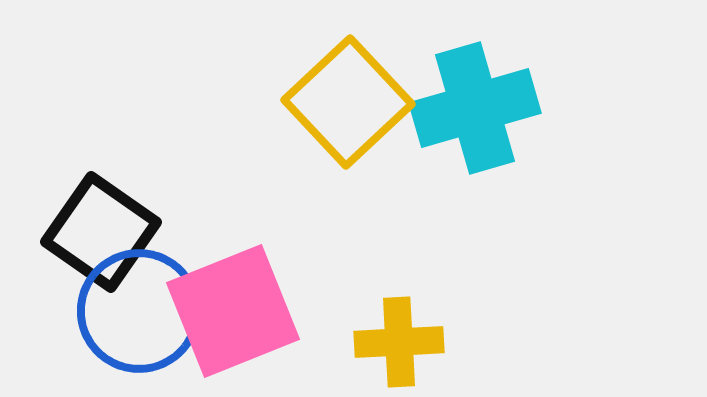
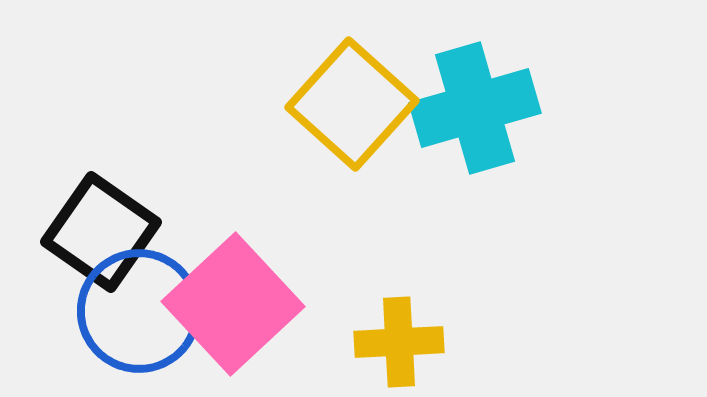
yellow square: moved 4 px right, 2 px down; rotated 5 degrees counterclockwise
pink square: moved 7 px up; rotated 21 degrees counterclockwise
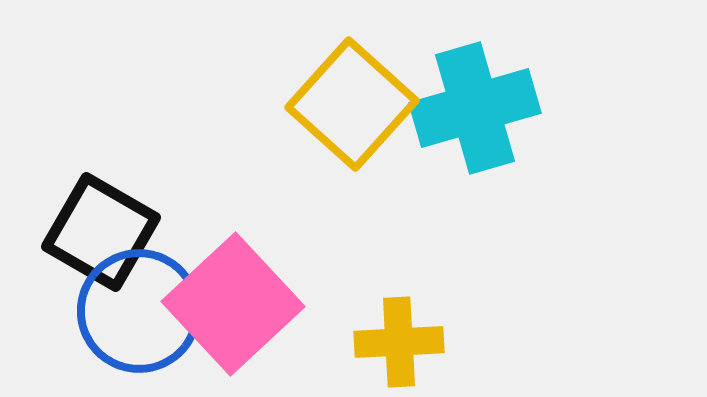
black square: rotated 5 degrees counterclockwise
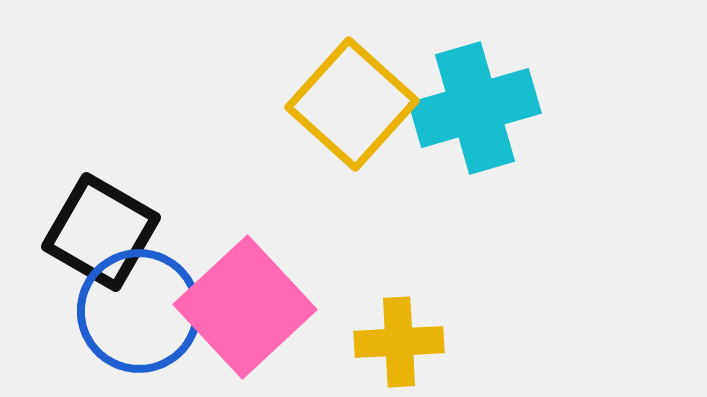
pink square: moved 12 px right, 3 px down
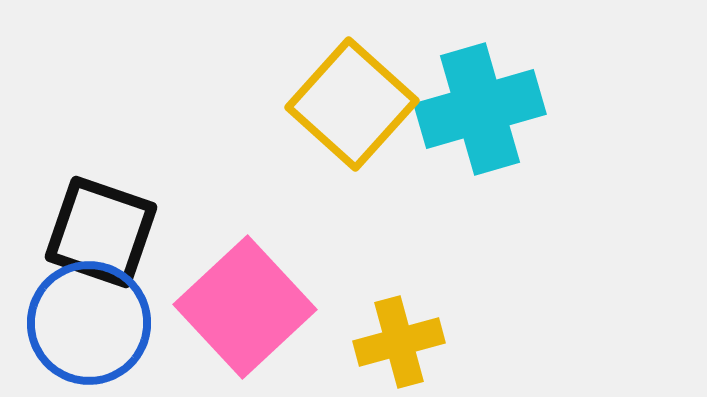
cyan cross: moved 5 px right, 1 px down
black square: rotated 11 degrees counterclockwise
blue circle: moved 50 px left, 12 px down
yellow cross: rotated 12 degrees counterclockwise
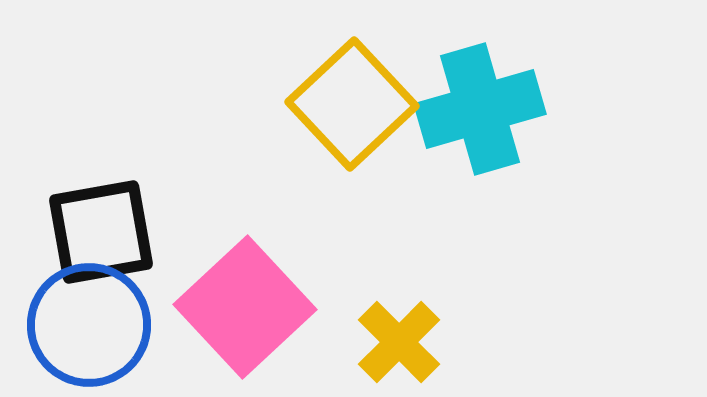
yellow square: rotated 5 degrees clockwise
black square: rotated 29 degrees counterclockwise
blue circle: moved 2 px down
yellow cross: rotated 30 degrees counterclockwise
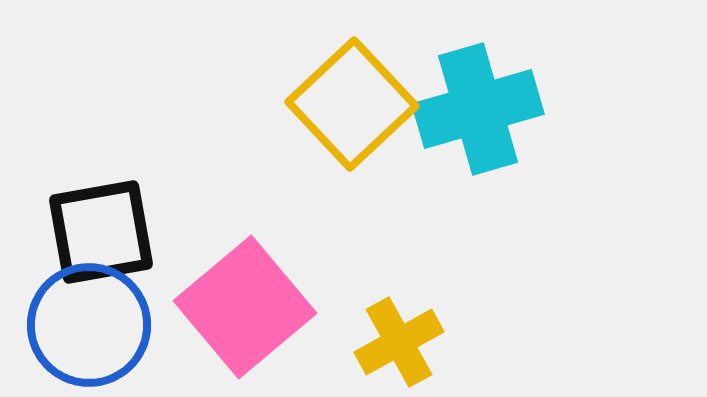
cyan cross: moved 2 px left
pink square: rotated 3 degrees clockwise
yellow cross: rotated 16 degrees clockwise
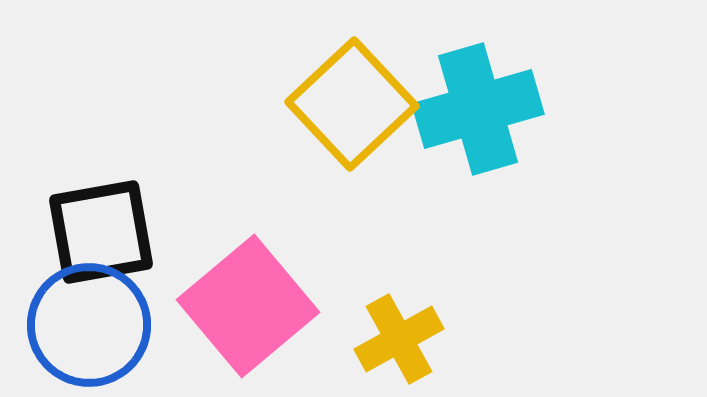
pink square: moved 3 px right, 1 px up
yellow cross: moved 3 px up
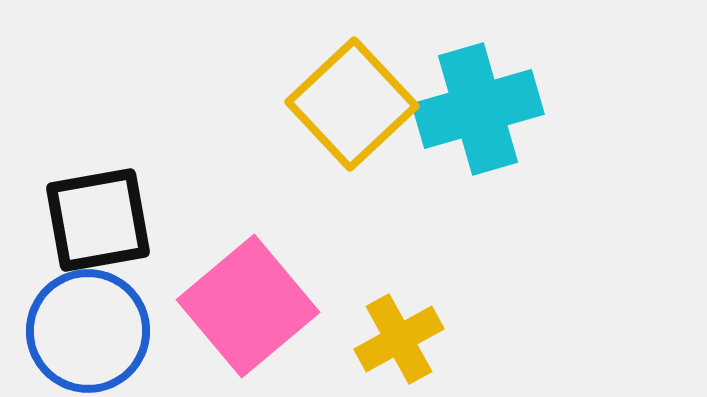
black square: moved 3 px left, 12 px up
blue circle: moved 1 px left, 6 px down
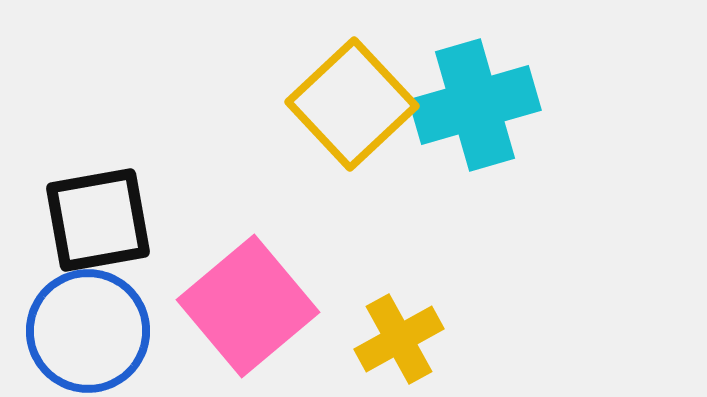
cyan cross: moved 3 px left, 4 px up
